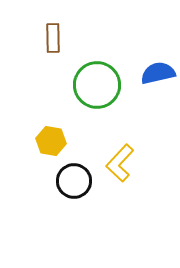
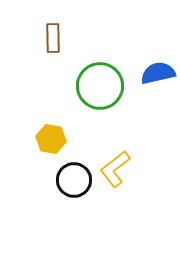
green circle: moved 3 px right, 1 px down
yellow hexagon: moved 2 px up
yellow L-shape: moved 5 px left, 6 px down; rotated 9 degrees clockwise
black circle: moved 1 px up
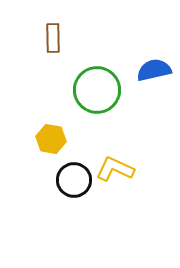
blue semicircle: moved 4 px left, 3 px up
green circle: moved 3 px left, 4 px down
yellow L-shape: rotated 63 degrees clockwise
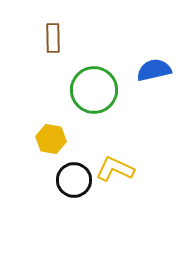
green circle: moved 3 px left
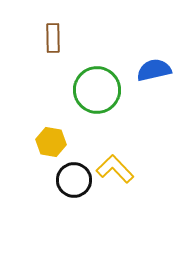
green circle: moved 3 px right
yellow hexagon: moved 3 px down
yellow L-shape: rotated 21 degrees clockwise
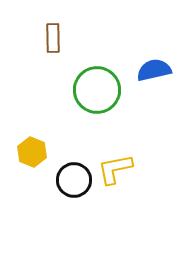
yellow hexagon: moved 19 px left, 10 px down; rotated 12 degrees clockwise
yellow L-shape: rotated 57 degrees counterclockwise
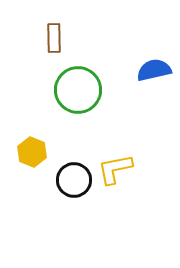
brown rectangle: moved 1 px right
green circle: moved 19 px left
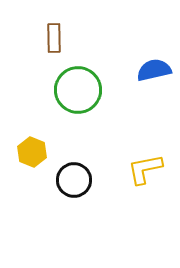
yellow L-shape: moved 30 px right
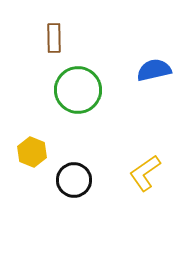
yellow L-shape: moved 4 px down; rotated 24 degrees counterclockwise
